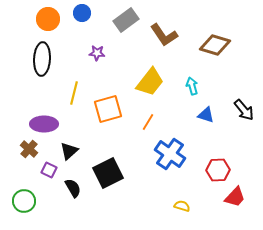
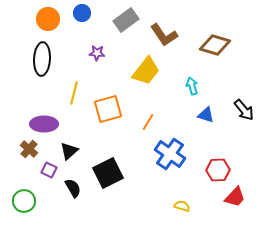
yellow trapezoid: moved 4 px left, 11 px up
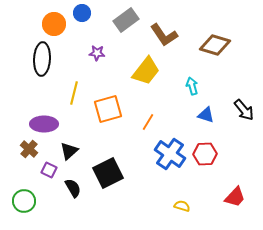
orange circle: moved 6 px right, 5 px down
red hexagon: moved 13 px left, 16 px up
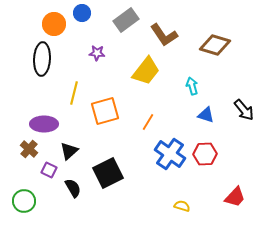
orange square: moved 3 px left, 2 px down
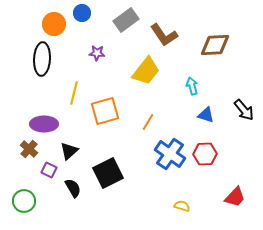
brown diamond: rotated 20 degrees counterclockwise
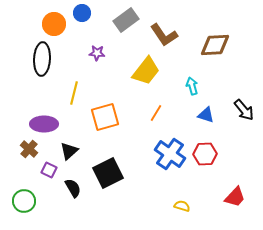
orange square: moved 6 px down
orange line: moved 8 px right, 9 px up
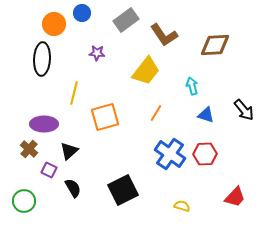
black square: moved 15 px right, 17 px down
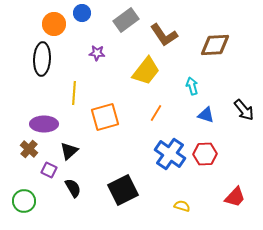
yellow line: rotated 10 degrees counterclockwise
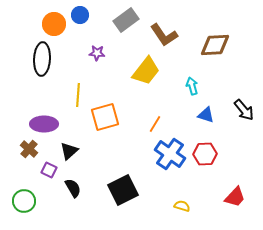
blue circle: moved 2 px left, 2 px down
yellow line: moved 4 px right, 2 px down
orange line: moved 1 px left, 11 px down
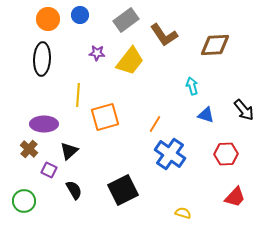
orange circle: moved 6 px left, 5 px up
yellow trapezoid: moved 16 px left, 10 px up
red hexagon: moved 21 px right
black semicircle: moved 1 px right, 2 px down
yellow semicircle: moved 1 px right, 7 px down
